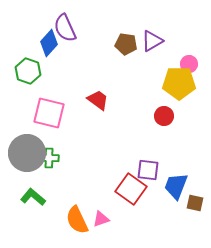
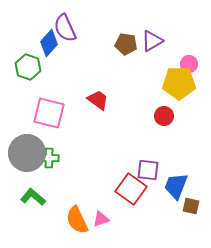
green hexagon: moved 4 px up
brown square: moved 4 px left, 3 px down
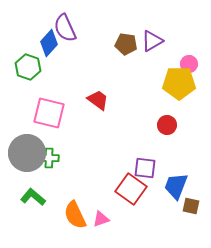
red circle: moved 3 px right, 9 px down
purple square: moved 3 px left, 2 px up
orange semicircle: moved 2 px left, 5 px up
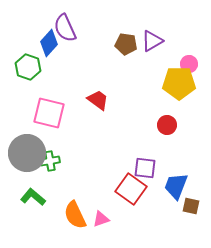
green cross: moved 1 px right, 3 px down; rotated 12 degrees counterclockwise
